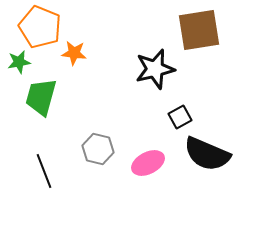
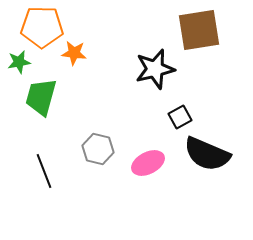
orange pentagon: moved 2 px right; rotated 21 degrees counterclockwise
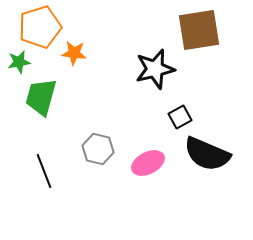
orange pentagon: moved 2 px left; rotated 18 degrees counterclockwise
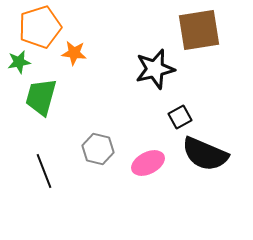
black semicircle: moved 2 px left
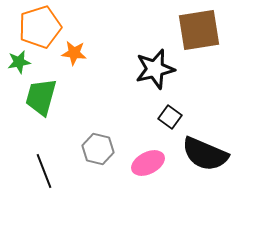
black square: moved 10 px left; rotated 25 degrees counterclockwise
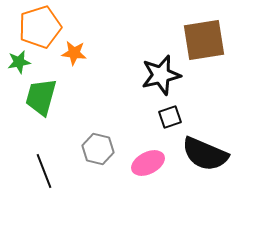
brown square: moved 5 px right, 10 px down
black star: moved 6 px right, 6 px down
black square: rotated 35 degrees clockwise
